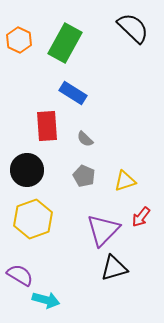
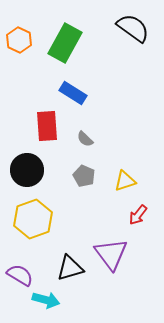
black semicircle: rotated 8 degrees counterclockwise
red arrow: moved 3 px left, 2 px up
purple triangle: moved 8 px right, 24 px down; rotated 21 degrees counterclockwise
black triangle: moved 44 px left
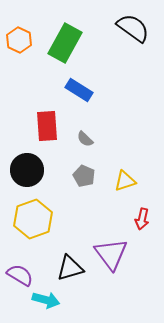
blue rectangle: moved 6 px right, 3 px up
red arrow: moved 4 px right, 4 px down; rotated 25 degrees counterclockwise
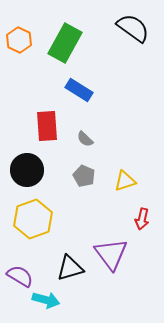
purple semicircle: moved 1 px down
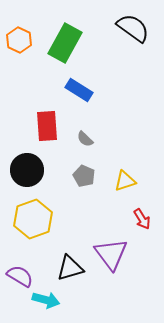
red arrow: rotated 45 degrees counterclockwise
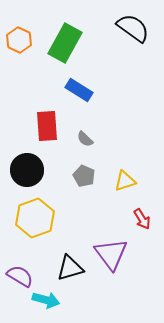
yellow hexagon: moved 2 px right, 1 px up
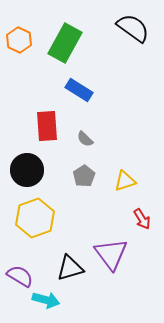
gray pentagon: rotated 15 degrees clockwise
